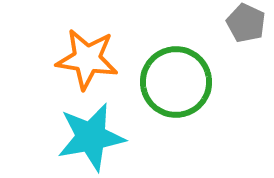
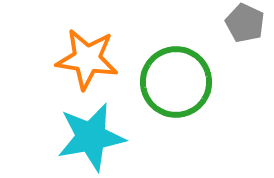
gray pentagon: moved 1 px left
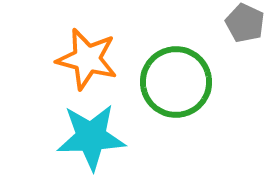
orange star: rotated 6 degrees clockwise
cyan star: rotated 8 degrees clockwise
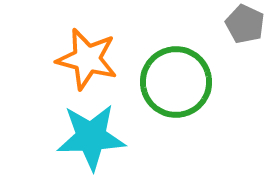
gray pentagon: moved 1 px down
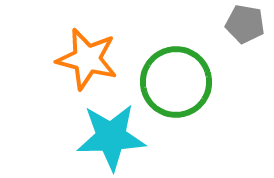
gray pentagon: rotated 15 degrees counterclockwise
cyan star: moved 20 px right
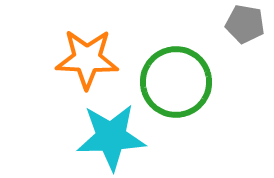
orange star: rotated 12 degrees counterclockwise
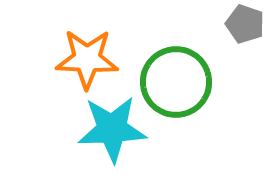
gray pentagon: rotated 9 degrees clockwise
cyan star: moved 1 px right, 8 px up
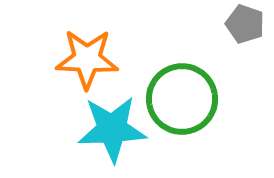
green circle: moved 6 px right, 17 px down
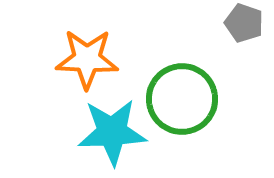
gray pentagon: moved 1 px left, 1 px up
cyan star: moved 3 px down
